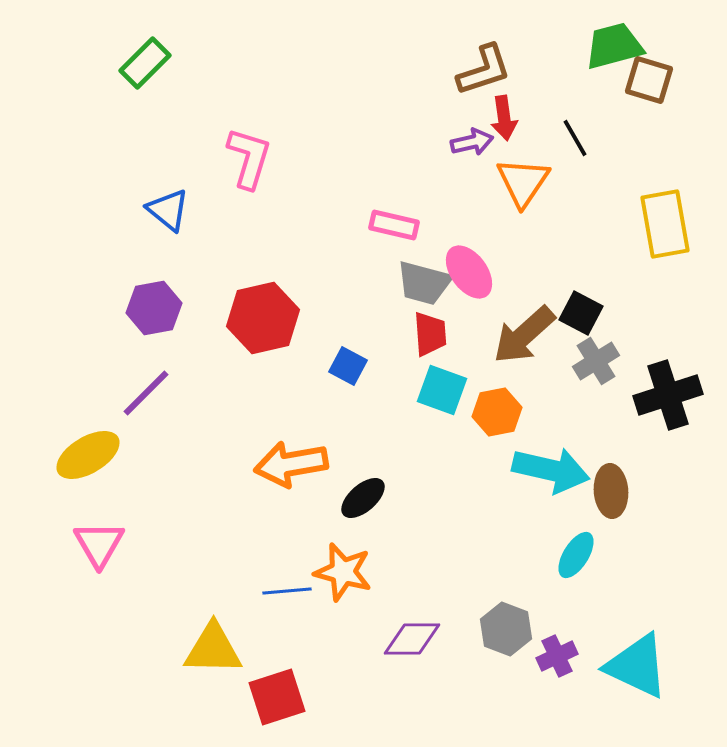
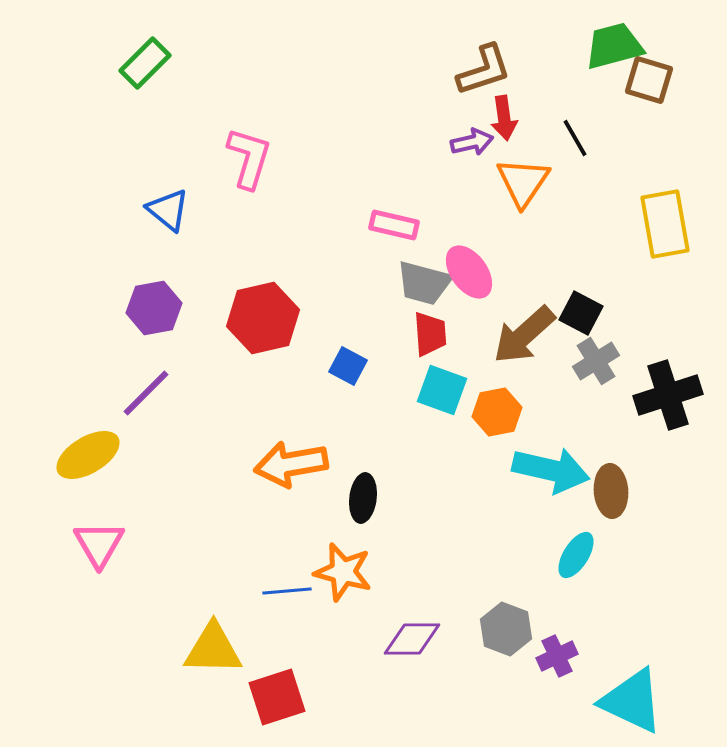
black ellipse: rotated 42 degrees counterclockwise
cyan triangle: moved 5 px left, 35 px down
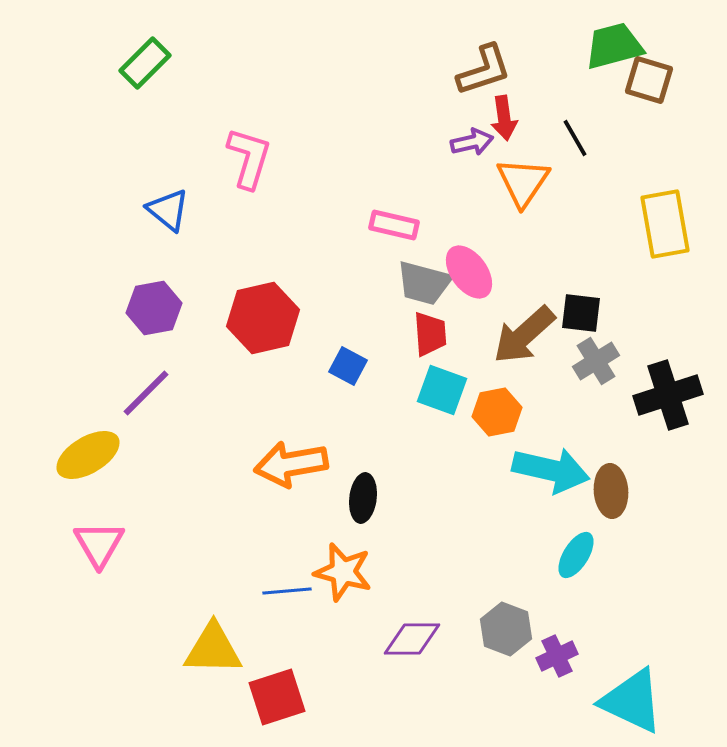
black square: rotated 21 degrees counterclockwise
